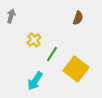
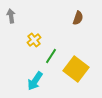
gray arrow: rotated 24 degrees counterclockwise
green line: moved 1 px left, 2 px down
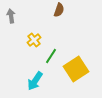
brown semicircle: moved 19 px left, 8 px up
yellow square: rotated 20 degrees clockwise
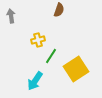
yellow cross: moved 4 px right; rotated 24 degrees clockwise
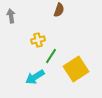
cyan arrow: moved 4 px up; rotated 24 degrees clockwise
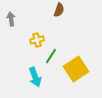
gray arrow: moved 3 px down
yellow cross: moved 1 px left
cyan arrow: rotated 78 degrees counterclockwise
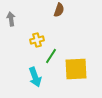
yellow square: rotated 30 degrees clockwise
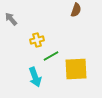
brown semicircle: moved 17 px right
gray arrow: rotated 32 degrees counterclockwise
green line: rotated 28 degrees clockwise
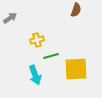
gray arrow: moved 1 px left, 1 px up; rotated 96 degrees clockwise
green line: rotated 14 degrees clockwise
cyan arrow: moved 2 px up
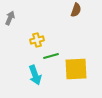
gray arrow: rotated 32 degrees counterclockwise
